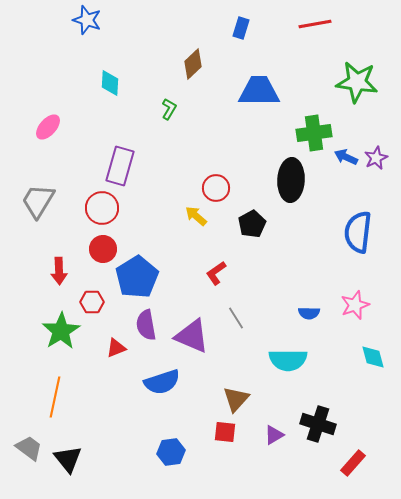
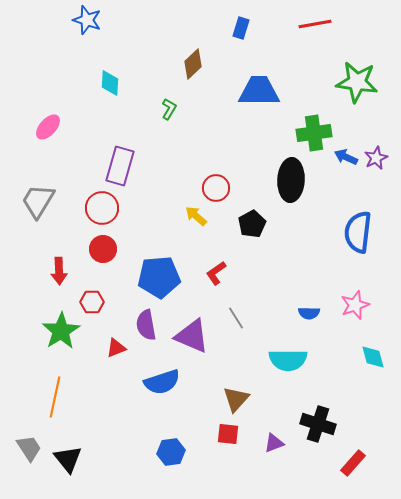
blue pentagon at (137, 277): moved 22 px right; rotated 27 degrees clockwise
red square at (225, 432): moved 3 px right, 2 px down
purple triangle at (274, 435): moved 8 px down; rotated 10 degrees clockwise
gray trapezoid at (29, 448): rotated 20 degrees clockwise
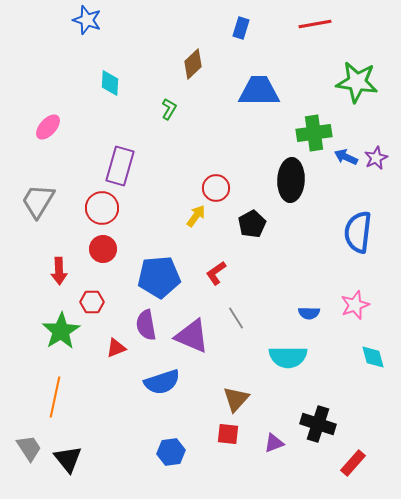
yellow arrow at (196, 216): rotated 85 degrees clockwise
cyan semicircle at (288, 360): moved 3 px up
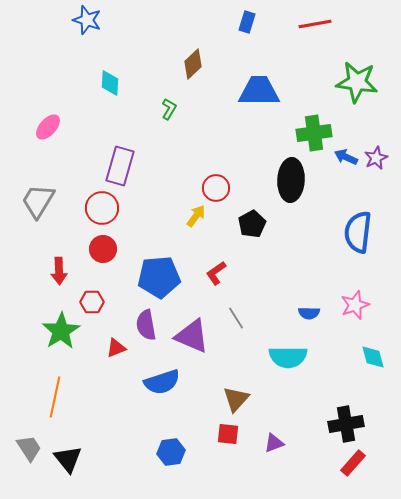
blue rectangle at (241, 28): moved 6 px right, 6 px up
black cross at (318, 424): moved 28 px right; rotated 28 degrees counterclockwise
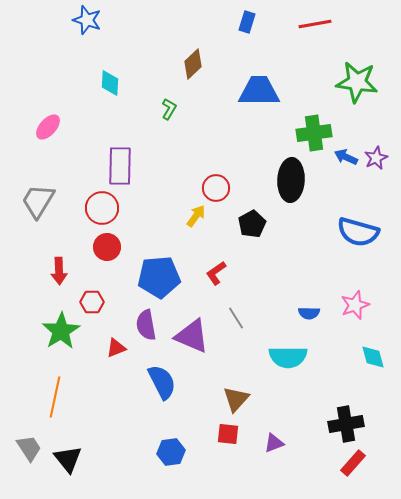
purple rectangle at (120, 166): rotated 15 degrees counterclockwise
blue semicircle at (358, 232): rotated 81 degrees counterclockwise
red circle at (103, 249): moved 4 px right, 2 px up
blue semicircle at (162, 382): rotated 99 degrees counterclockwise
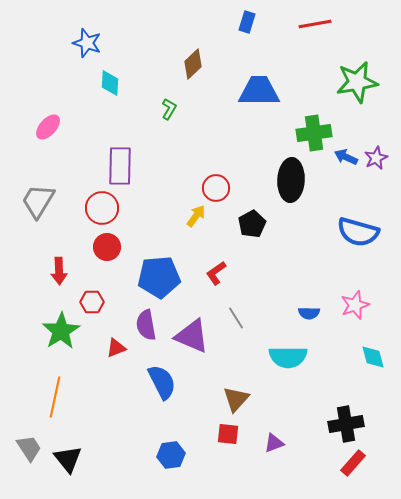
blue star at (87, 20): moved 23 px down
green star at (357, 82): rotated 18 degrees counterclockwise
blue hexagon at (171, 452): moved 3 px down
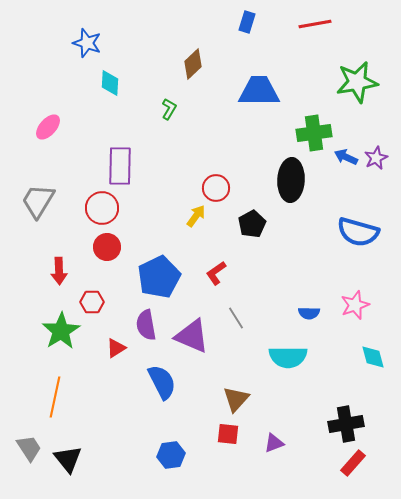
blue pentagon at (159, 277): rotated 21 degrees counterclockwise
red triangle at (116, 348): rotated 10 degrees counterclockwise
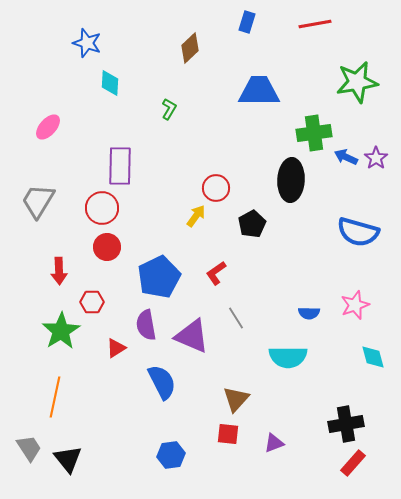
brown diamond at (193, 64): moved 3 px left, 16 px up
purple star at (376, 158): rotated 10 degrees counterclockwise
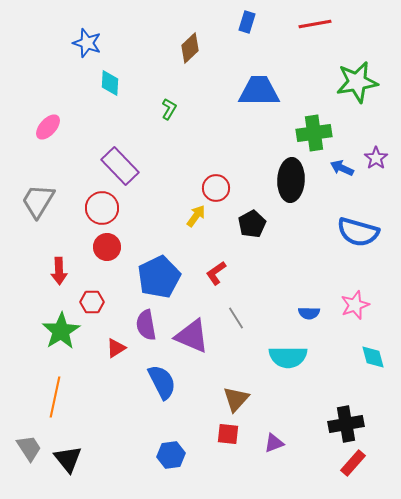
blue arrow at (346, 157): moved 4 px left, 11 px down
purple rectangle at (120, 166): rotated 45 degrees counterclockwise
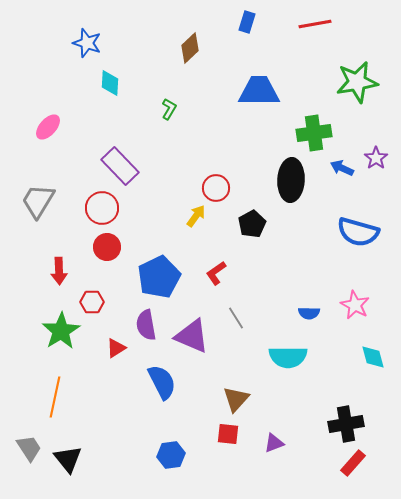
pink star at (355, 305): rotated 24 degrees counterclockwise
